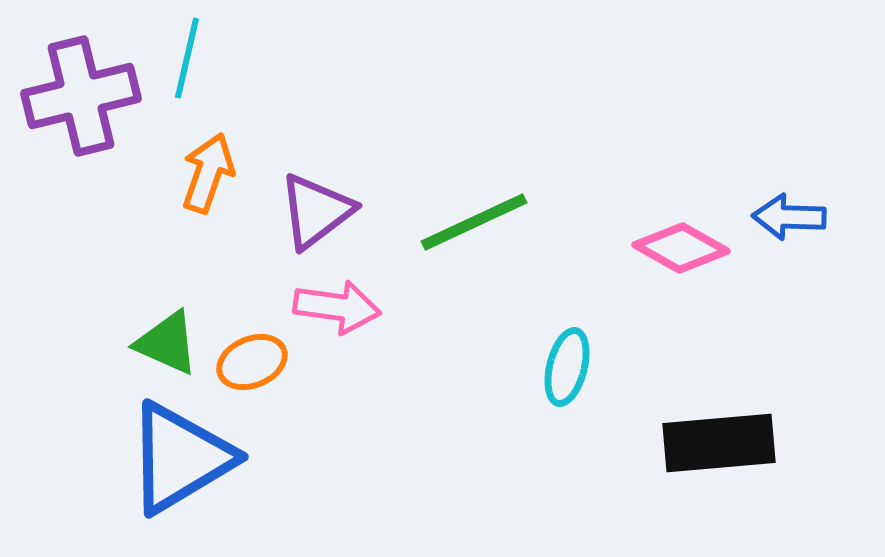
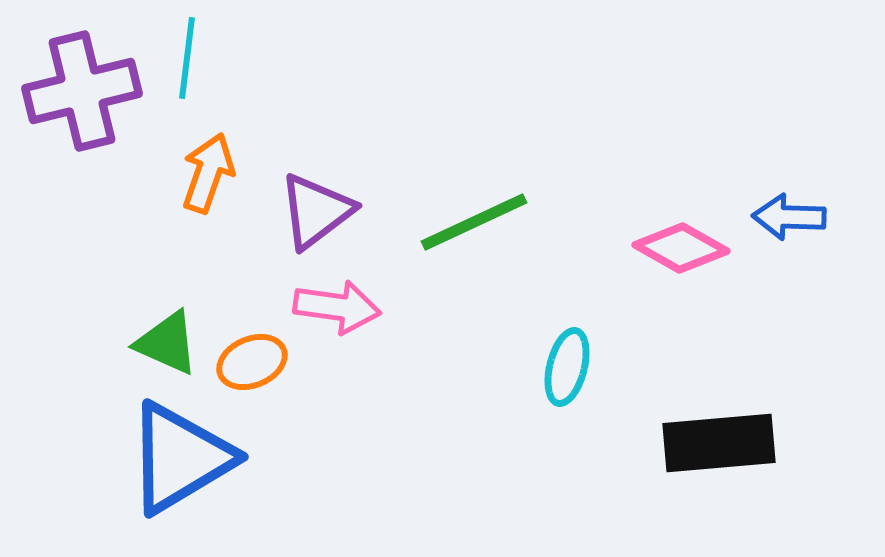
cyan line: rotated 6 degrees counterclockwise
purple cross: moved 1 px right, 5 px up
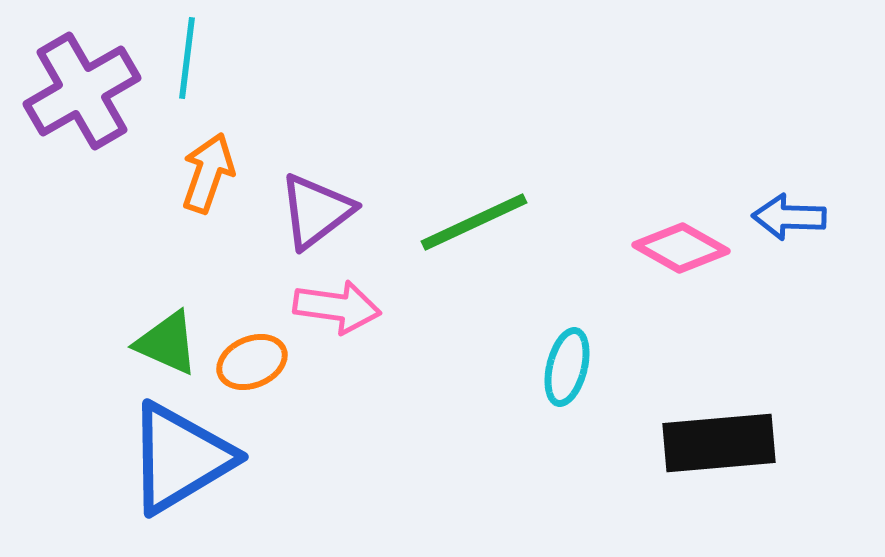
purple cross: rotated 16 degrees counterclockwise
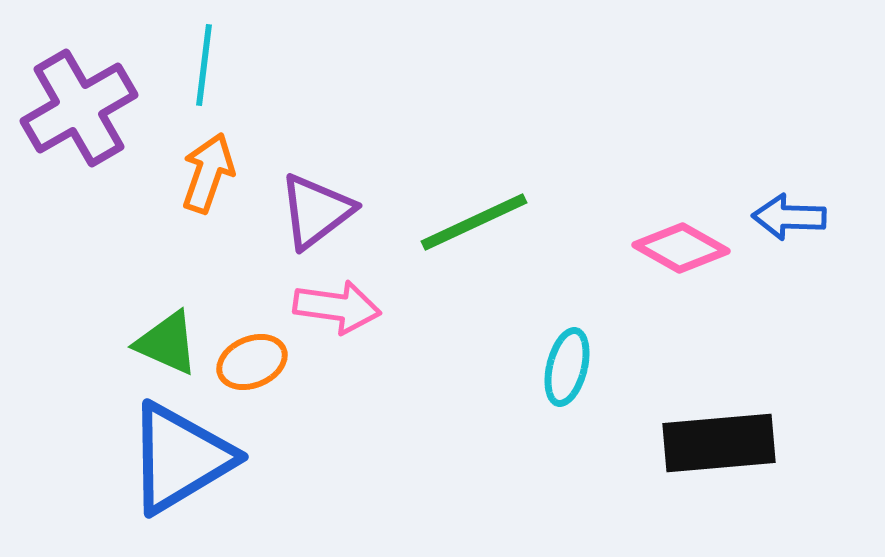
cyan line: moved 17 px right, 7 px down
purple cross: moved 3 px left, 17 px down
